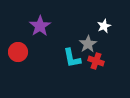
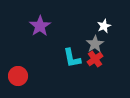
gray star: moved 7 px right
red circle: moved 24 px down
red cross: moved 1 px left, 2 px up; rotated 35 degrees clockwise
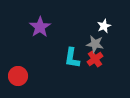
purple star: moved 1 px down
gray star: rotated 30 degrees counterclockwise
cyan L-shape: rotated 20 degrees clockwise
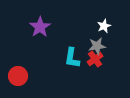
gray star: moved 2 px right, 2 px down; rotated 18 degrees counterclockwise
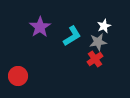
gray star: moved 1 px right, 4 px up
cyan L-shape: moved 22 px up; rotated 130 degrees counterclockwise
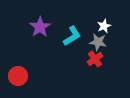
gray star: rotated 18 degrees clockwise
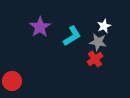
red circle: moved 6 px left, 5 px down
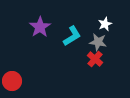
white star: moved 1 px right, 2 px up
red cross: rotated 14 degrees counterclockwise
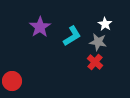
white star: rotated 16 degrees counterclockwise
red cross: moved 3 px down
